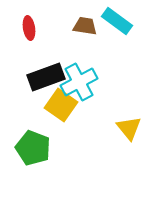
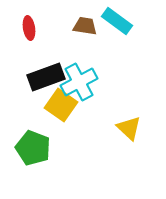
yellow triangle: rotated 8 degrees counterclockwise
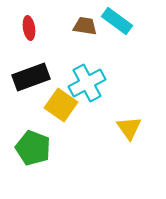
black rectangle: moved 15 px left
cyan cross: moved 8 px right, 1 px down
yellow triangle: rotated 12 degrees clockwise
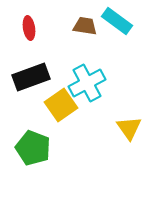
yellow square: rotated 20 degrees clockwise
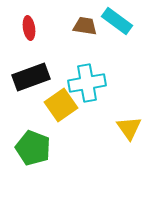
cyan cross: rotated 18 degrees clockwise
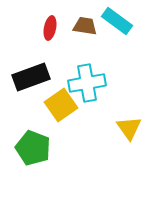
red ellipse: moved 21 px right; rotated 20 degrees clockwise
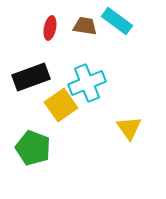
cyan cross: rotated 12 degrees counterclockwise
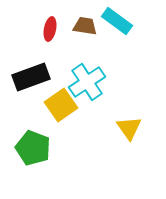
red ellipse: moved 1 px down
cyan cross: moved 1 px up; rotated 12 degrees counterclockwise
